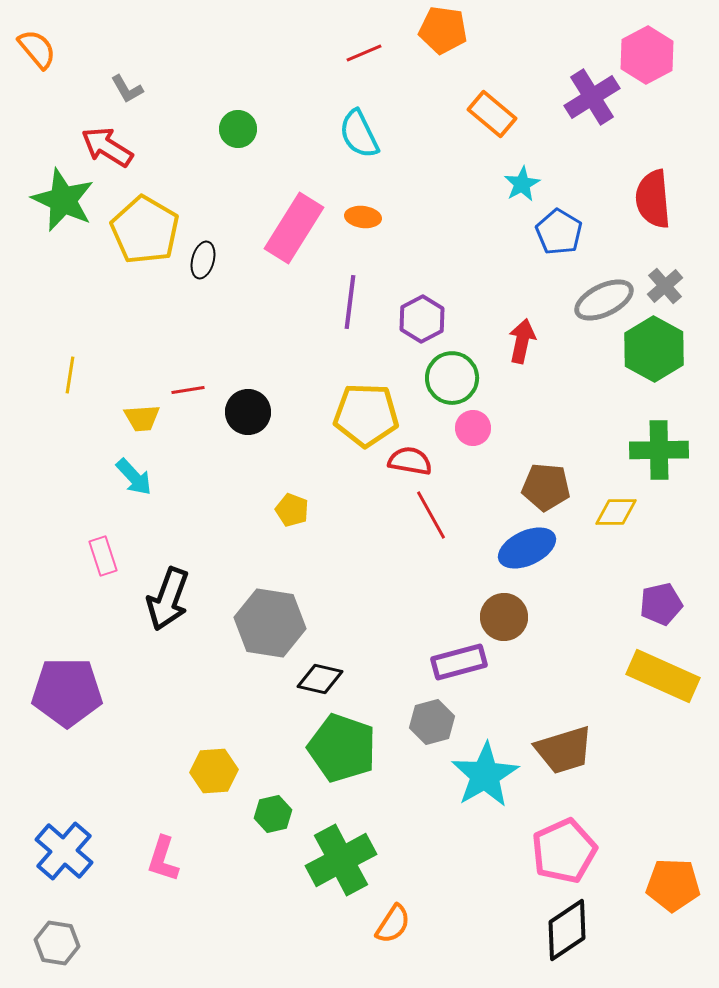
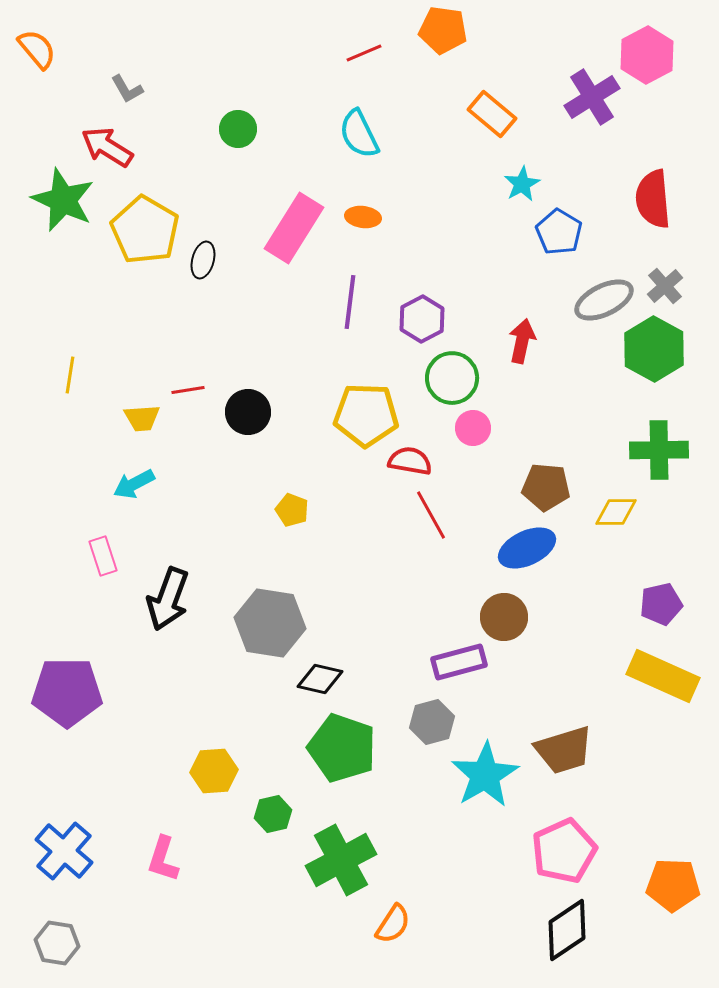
cyan arrow at (134, 477): moved 7 px down; rotated 105 degrees clockwise
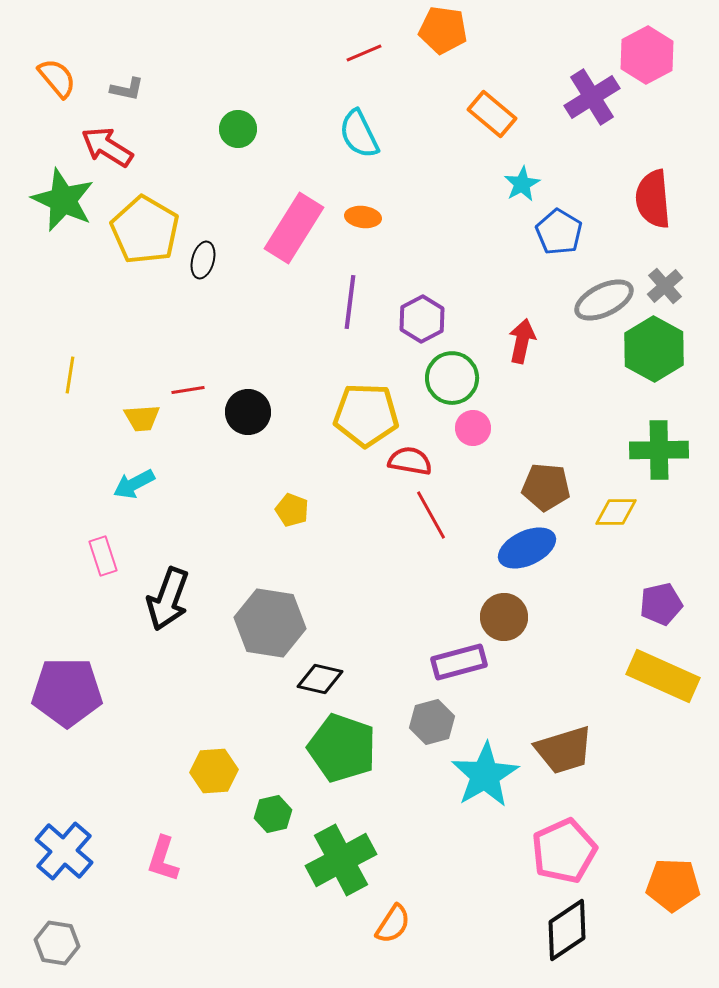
orange semicircle at (37, 49): moved 20 px right, 29 px down
gray L-shape at (127, 89): rotated 48 degrees counterclockwise
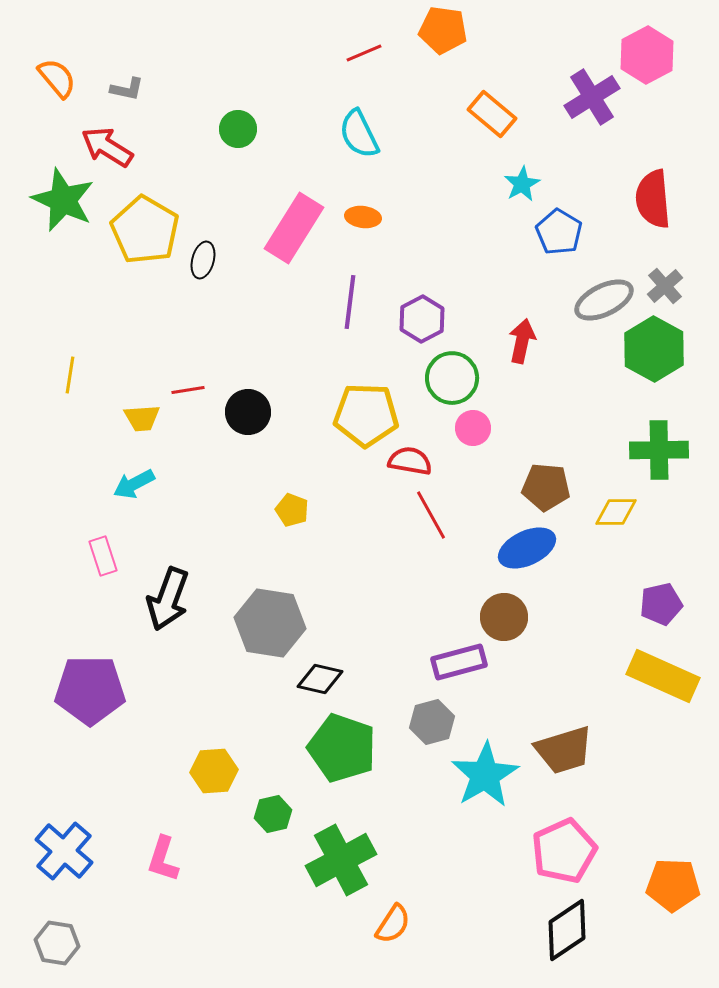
purple pentagon at (67, 692): moved 23 px right, 2 px up
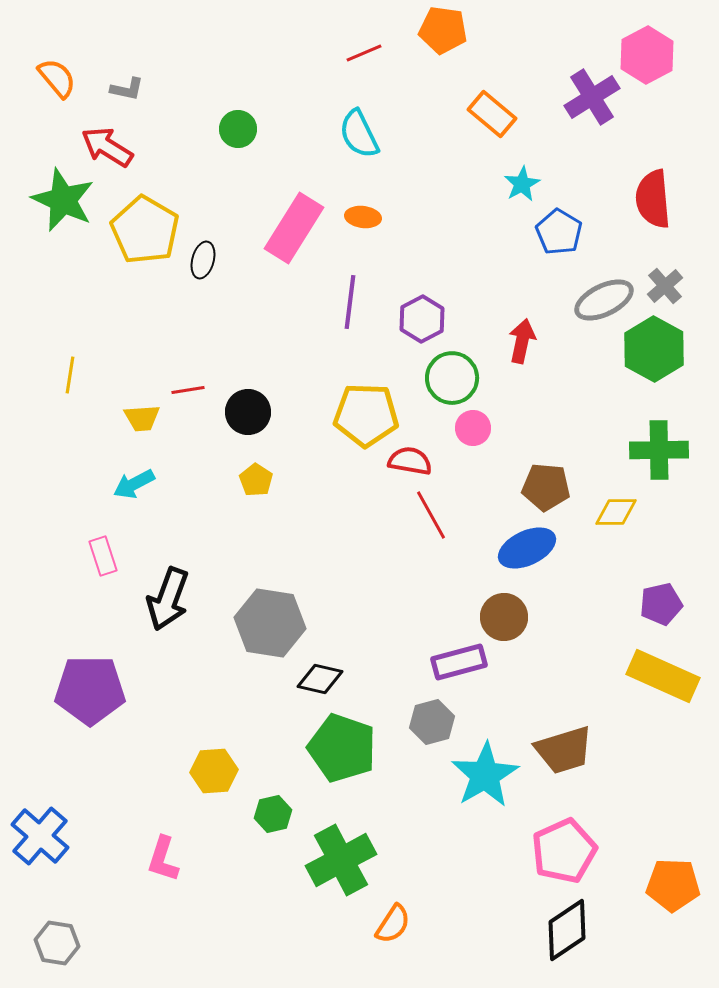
yellow pentagon at (292, 510): moved 36 px left, 30 px up; rotated 12 degrees clockwise
blue cross at (64, 851): moved 24 px left, 15 px up
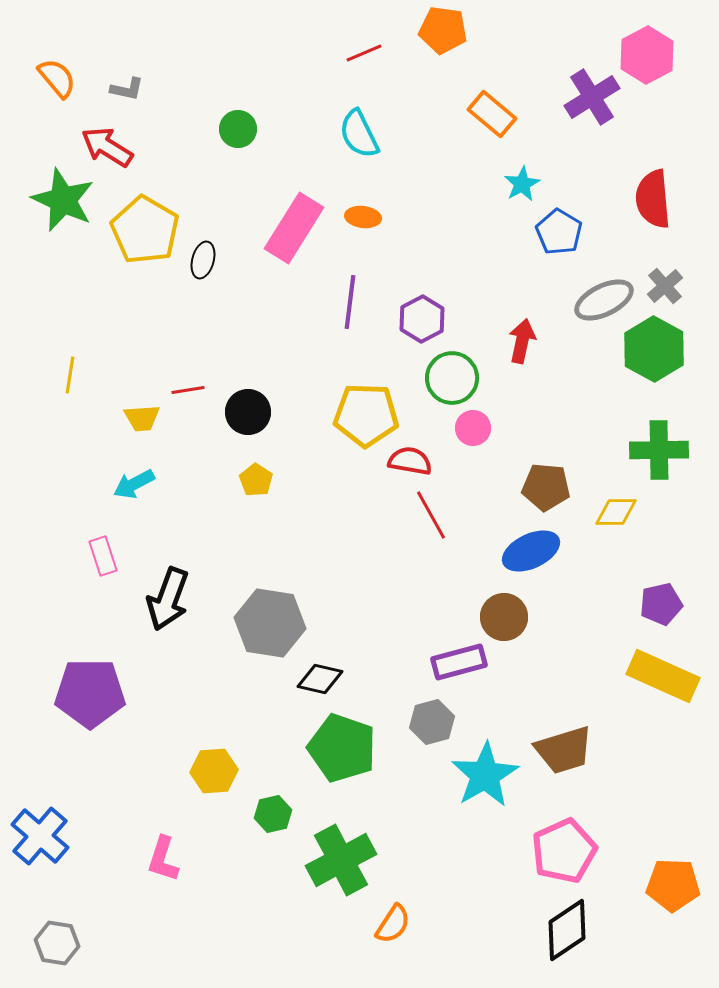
blue ellipse at (527, 548): moved 4 px right, 3 px down
purple pentagon at (90, 690): moved 3 px down
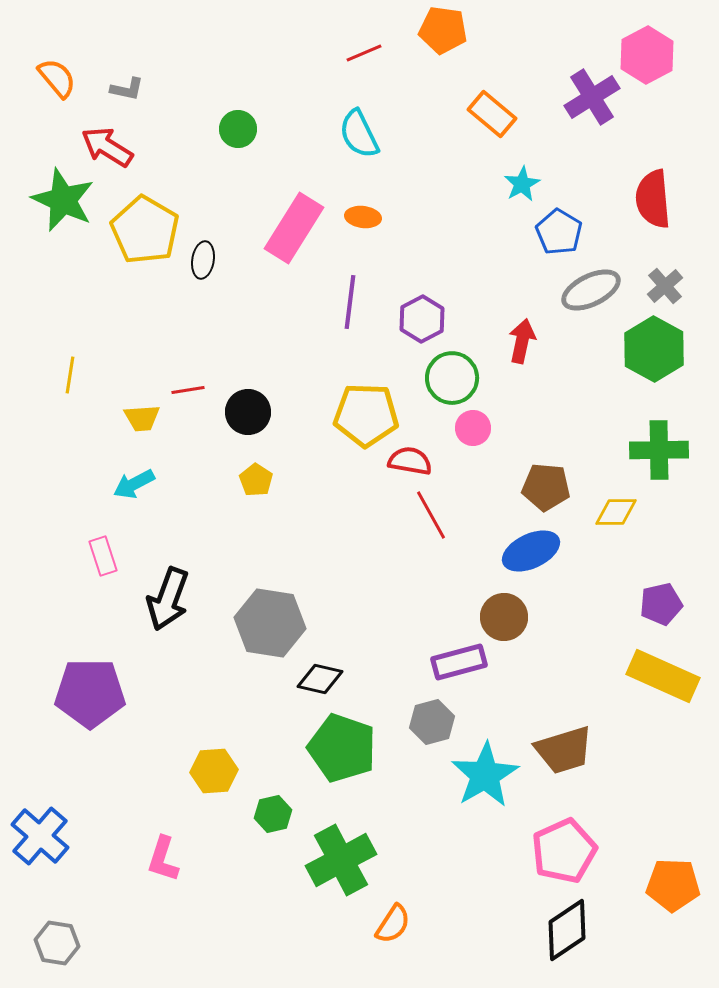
black ellipse at (203, 260): rotated 6 degrees counterclockwise
gray ellipse at (604, 300): moved 13 px left, 10 px up
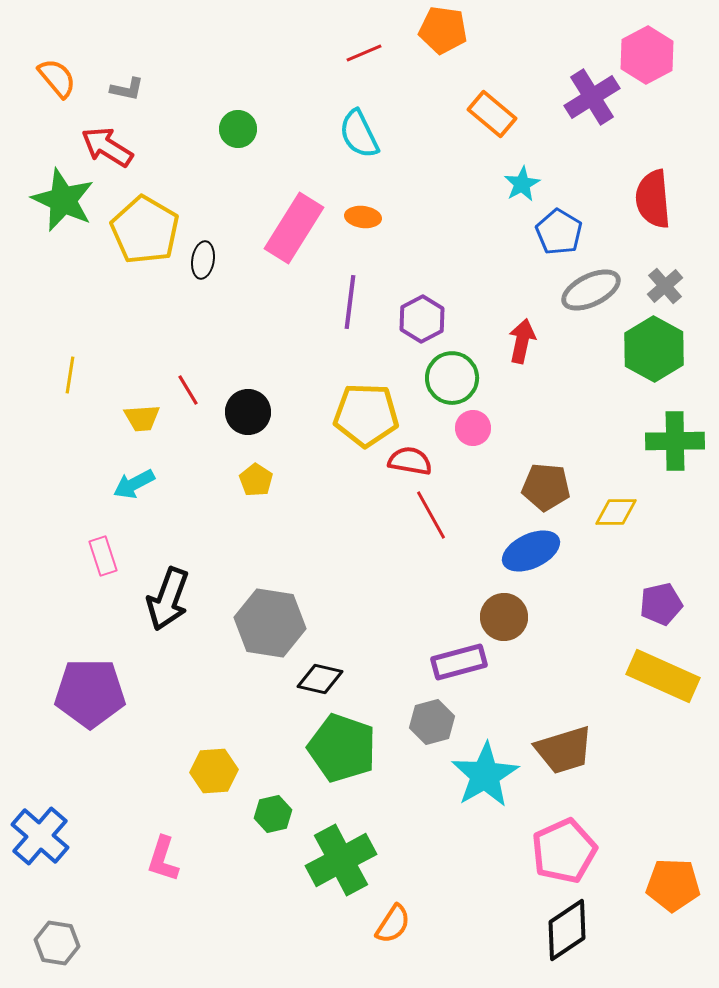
red line at (188, 390): rotated 68 degrees clockwise
green cross at (659, 450): moved 16 px right, 9 px up
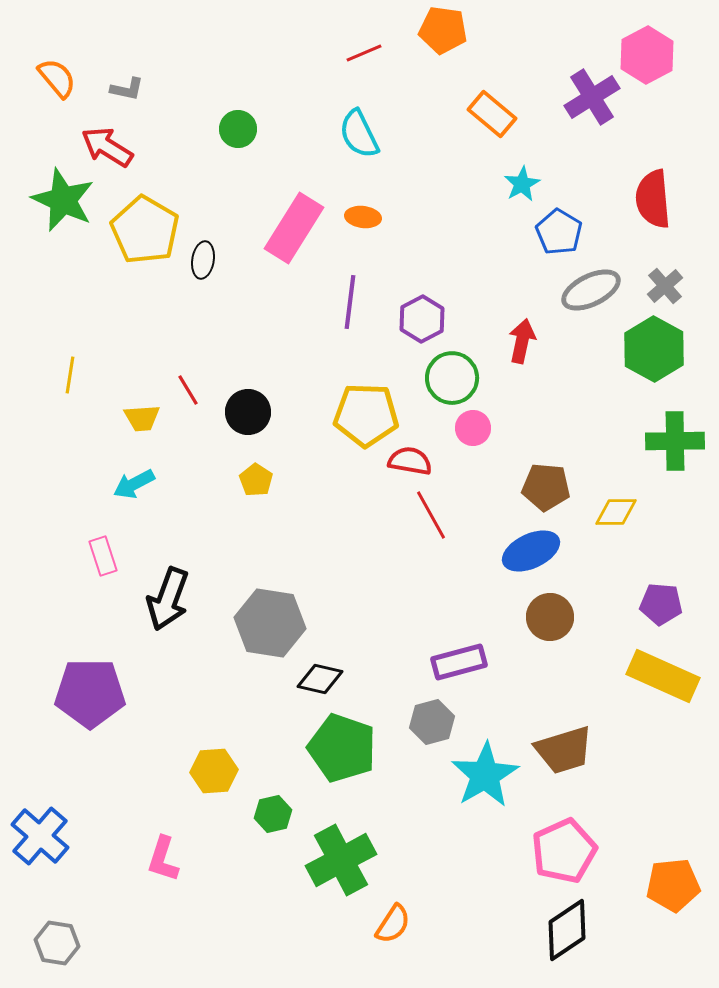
purple pentagon at (661, 604): rotated 18 degrees clockwise
brown circle at (504, 617): moved 46 px right
orange pentagon at (673, 885): rotated 8 degrees counterclockwise
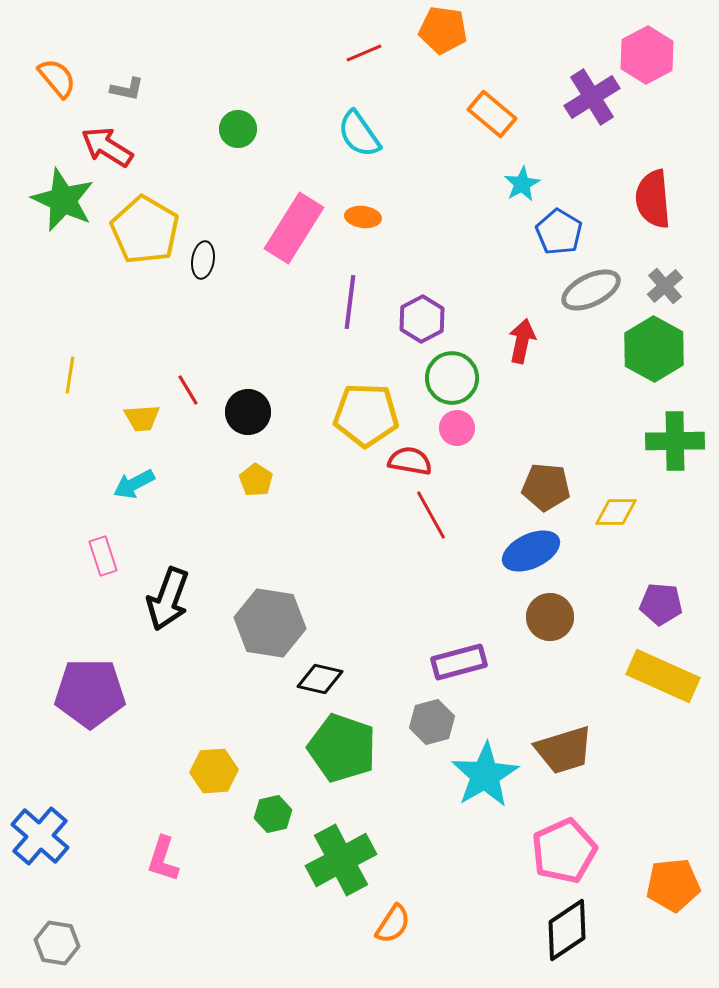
cyan semicircle at (359, 134): rotated 9 degrees counterclockwise
pink circle at (473, 428): moved 16 px left
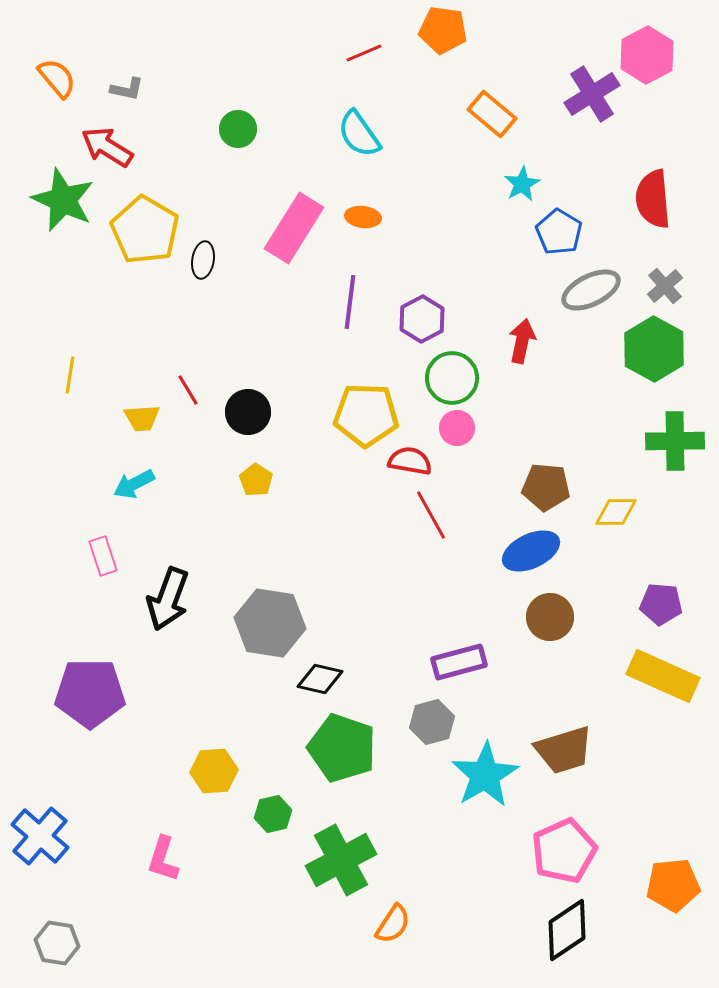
purple cross at (592, 97): moved 3 px up
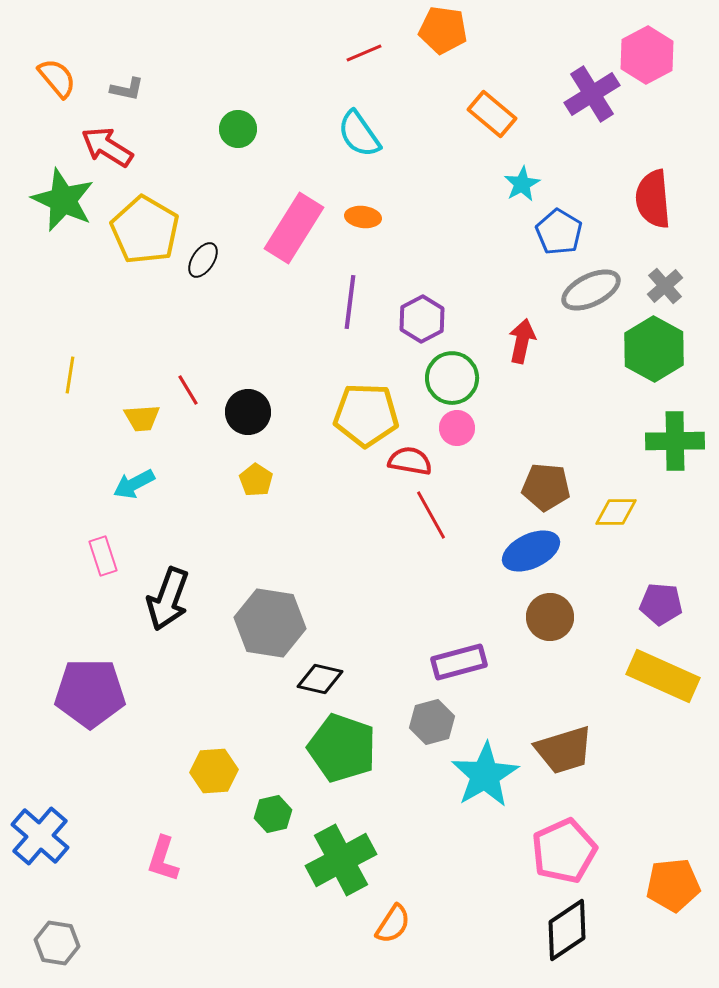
black ellipse at (203, 260): rotated 24 degrees clockwise
